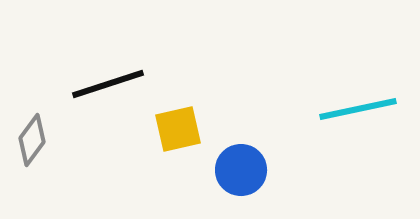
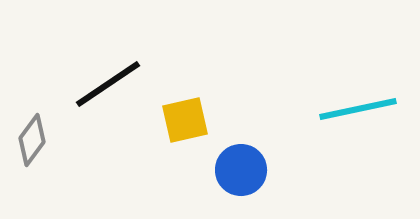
black line: rotated 16 degrees counterclockwise
yellow square: moved 7 px right, 9 px up
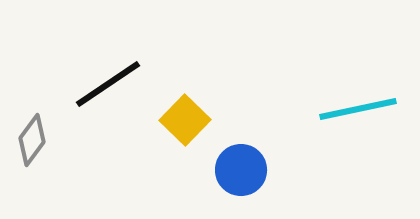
yellow square: rotated 33 degrees counterclockwise
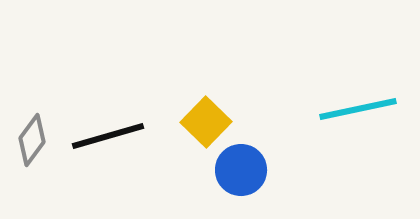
black line: moved 52 px down; rotated 18 degrees clockwise
yellow square: moved 21 px right, 2 px down
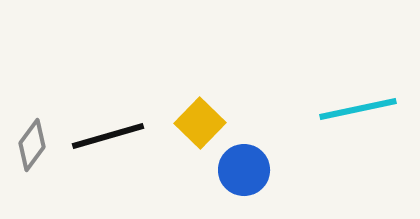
yellow square: moved 6 px left, 1 px down
gray diamond: moved 5 px down
blue circle: moved 3 px right
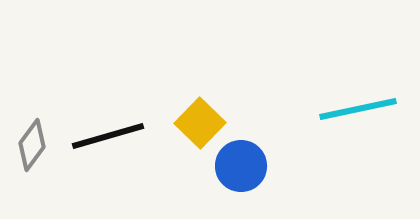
blue circle: moved 3 px left, 4 px up
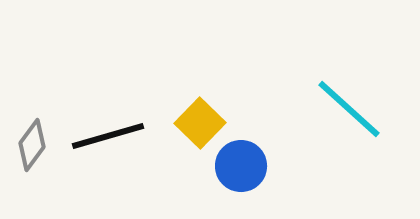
cyan line: moved 9 px left; rotated 54 degrees clockwise
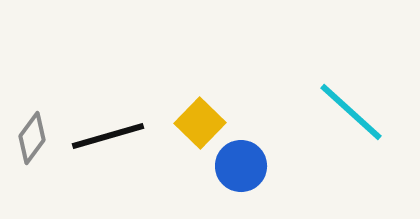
cyan line: moved 2 px right, 3 px down
gray diamond: moved 7 px up
